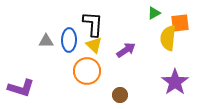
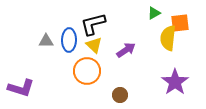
black L-shape: rotated 108 degrees counterclockwise
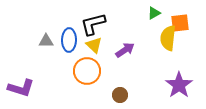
purple arrow: moved 1 px left
purple star: moved 4 px right, 3 px down
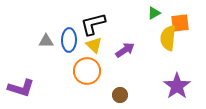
purple star: moved 2 px left, 1 px down
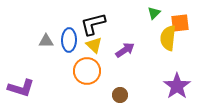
green triangle: rotated 16 degrees counterclockwise
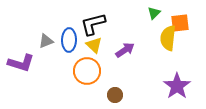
gray triangle: rotated 21 degrees counterclockwise
purple L-shape: moved 25 px up
brown circle: moved 5 px left
